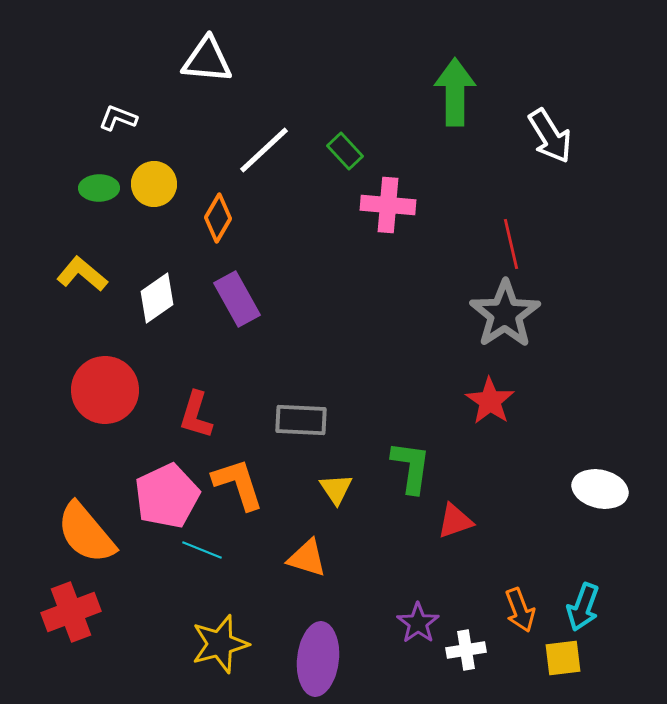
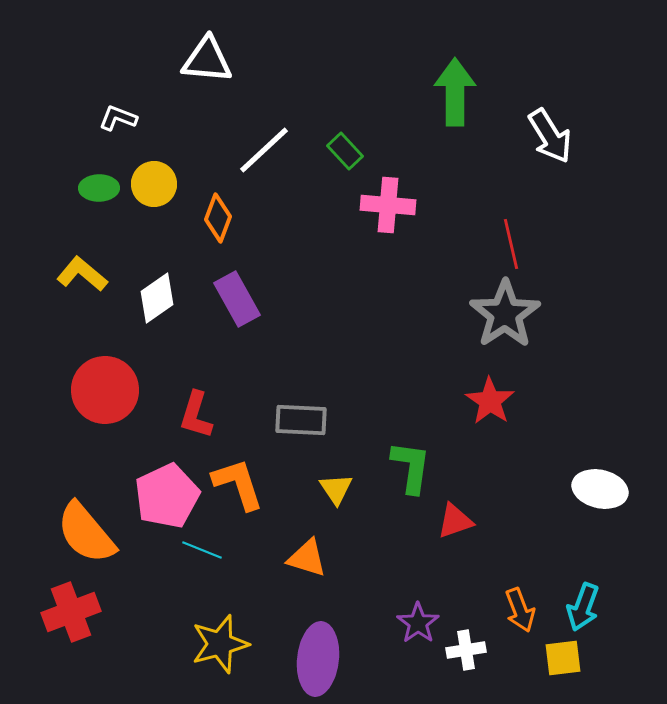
orange diamond: rotated 9 degrees counterclockwise
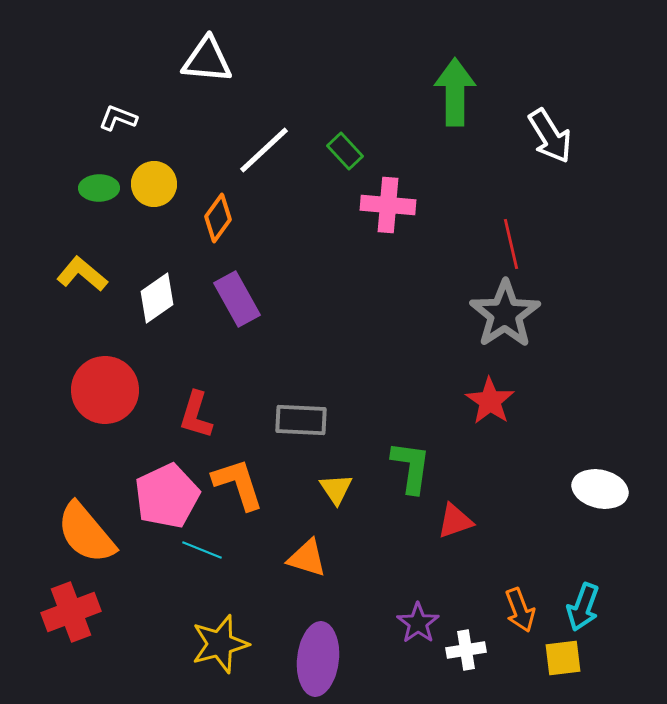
orange diamond: rotated 15 degrees clockwise
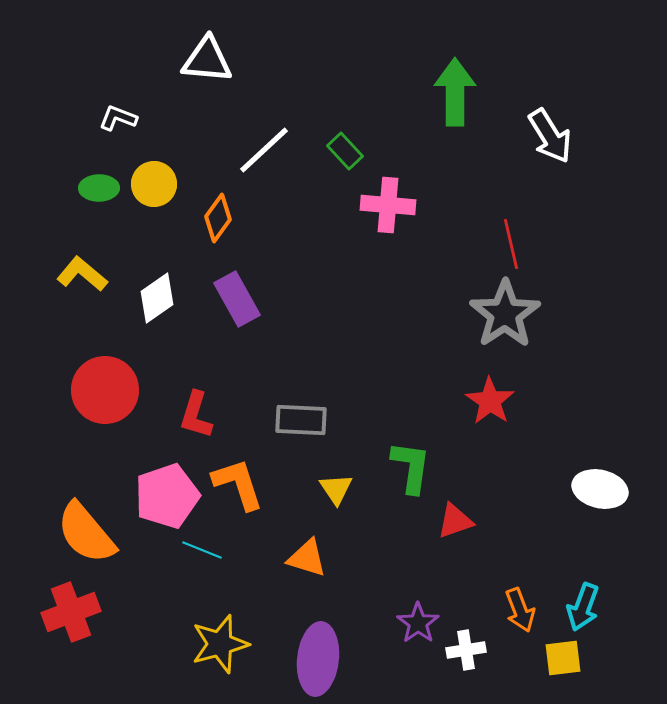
pink pentagon: rotated 6 degrees clockwise
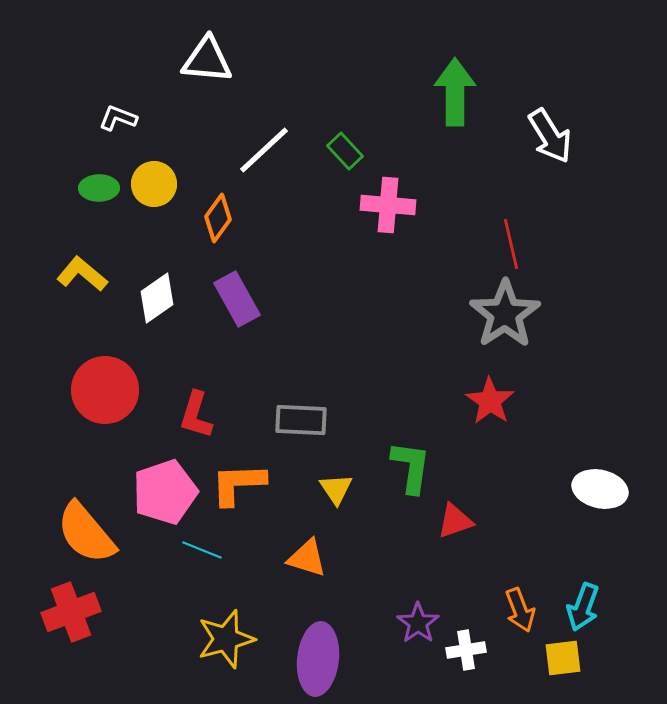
orange L-shape: rotated 74 degrees counterclockwise
pink pentagon: moved 2 px left, 4 px up
yellow star: moved 6 px right, 5 px up
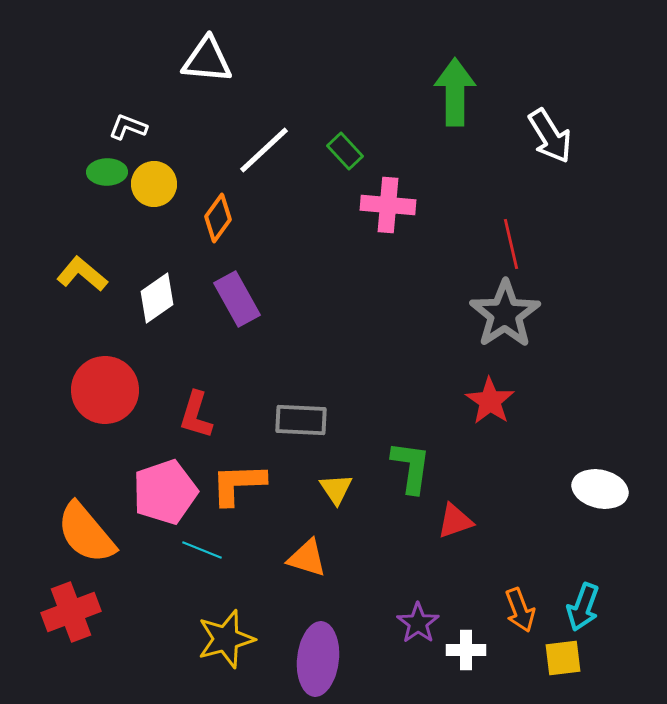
white L-shape: moved 10 px right, 9 px down
green ellipse: moved 8 px right, 16 px up
white cross: rotated 9 degrees clockwise
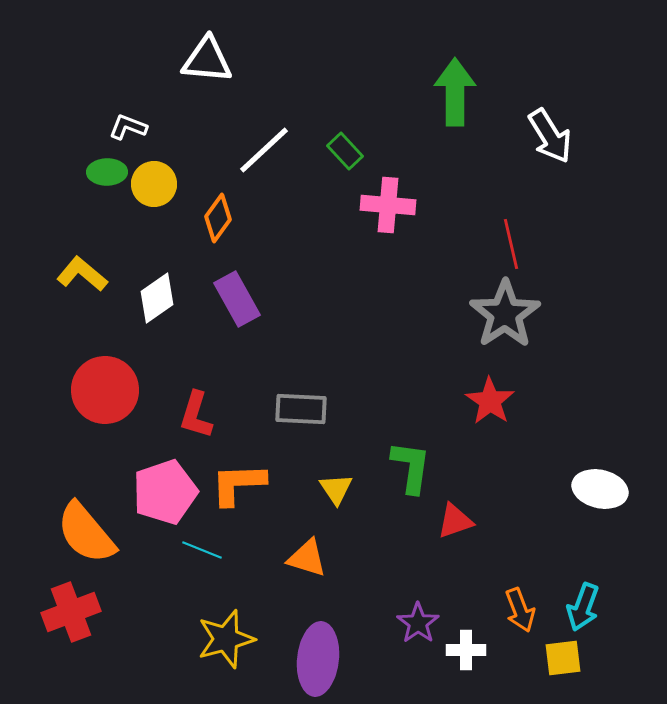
gray rectangle: moved 11 px up
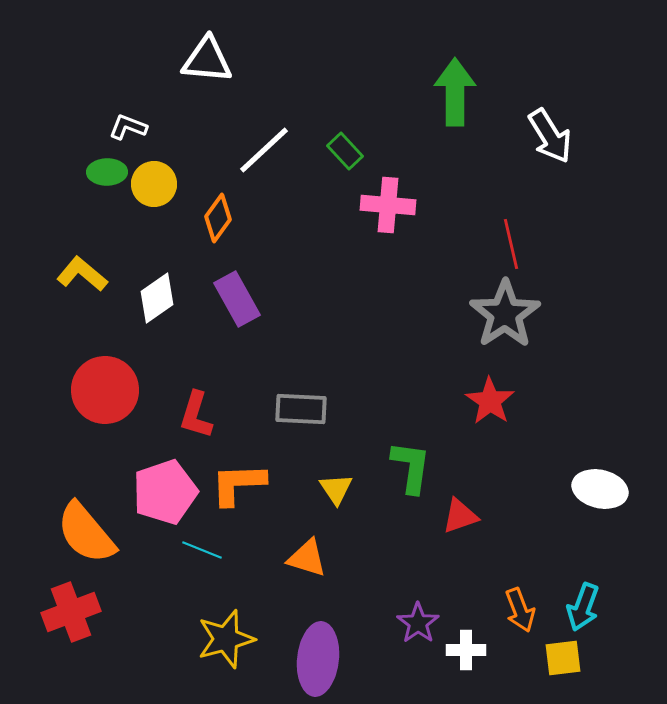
red triangle: moved 5 px right, 5 px up
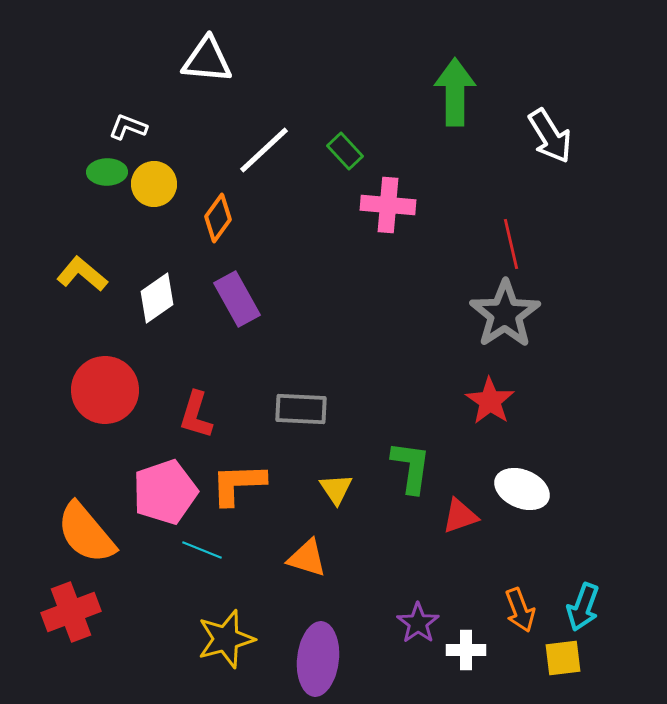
white ellipse: moved 78 px left; rotated 10 degrees clockwise
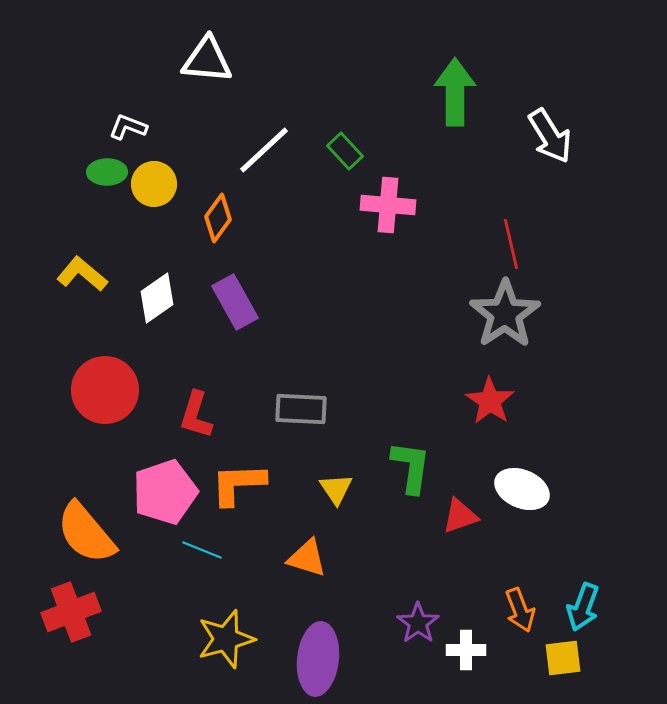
purple rectangle: moved 2 px left, 3 px down
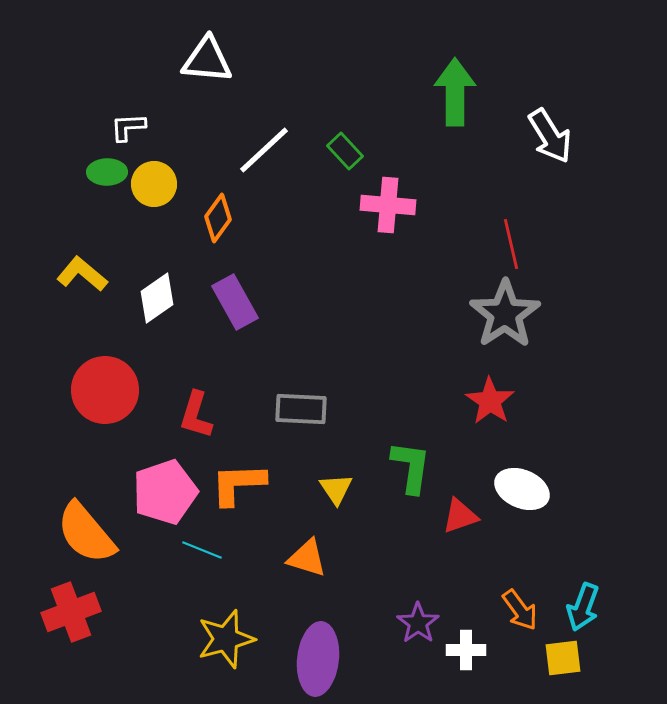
white L-shape: rotated 24 degrees counterclockwise
orange arrow: rotated 15 degrees counterclockwise
